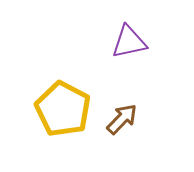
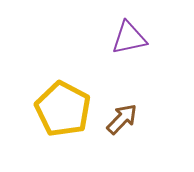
purple triangle: moved 4 px up
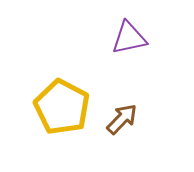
yellow pentagon: moved 1 px left, 2 px up
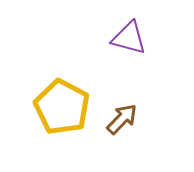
purple triangle: rotated 27 degrees clockwise
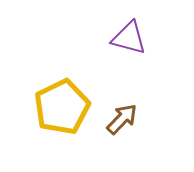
yellow pentagon: rotated 18 degrees clockwise
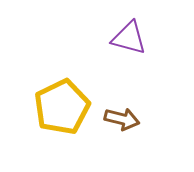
brown arrow: rotated 60 degrees clockwise
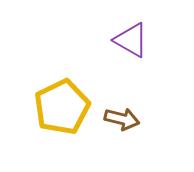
purple triangle: moved 2 px right, 2 px down; rotated 15 degrees clockwise
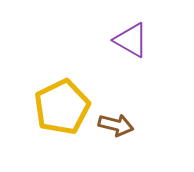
brown arrow: moved 6 px left, 6 px down
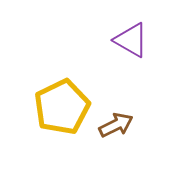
brown arrow: rotated 40 degrees counterclockwise
